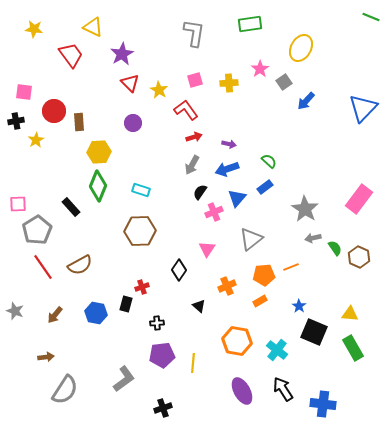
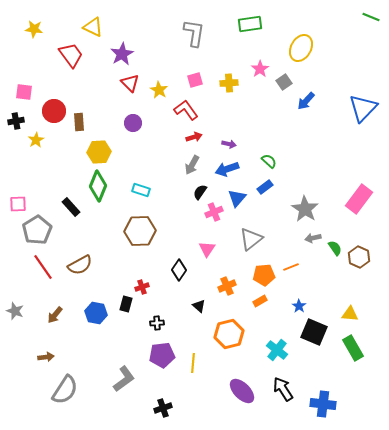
orange hexagon at (237, 341): moved 8 px left, 7 px up; rotated 24 degrees counterclockwise
purple ellipse at (242, 391): rotated 16 degrees counterclockwise
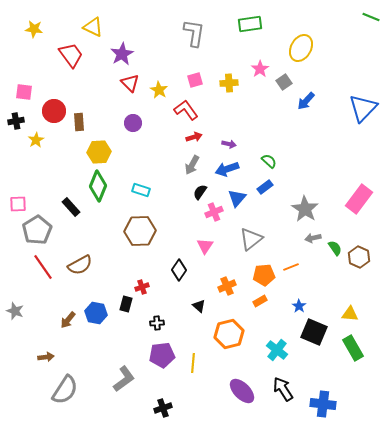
pink triangle at (207, 249): moved 2 px left, 3 px up
brown arrow at (55, 315): moved 13 px right, 5 px down
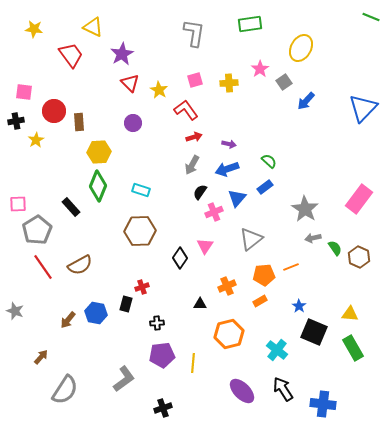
black diamond at (179, 270): moved 1 px right, 12 px up
black triangle at (199, 306): moved 1 px right, 2 px up; rotated 40 degrees counterclockwise
brown arrow at (46, 357): moved 5 px left; rotated 42 degrees counterclockwise
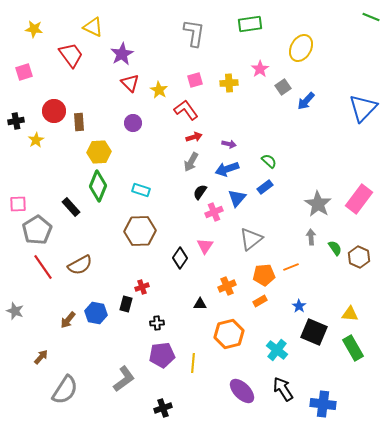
gray square at (284, 82): moved 1 px left, 5 px down
pink square at (24, 92): moved 20 px up; rotated 24 degrees counterclockwise
gray arrow at (192, 165): moved 1 px left, 3 px up
gray star at (305, 209): moved 13 px right, 5 px up
gray arrow at (313, 238): moved 2 px left, 1 px up; rotated 98 degrees clockwise
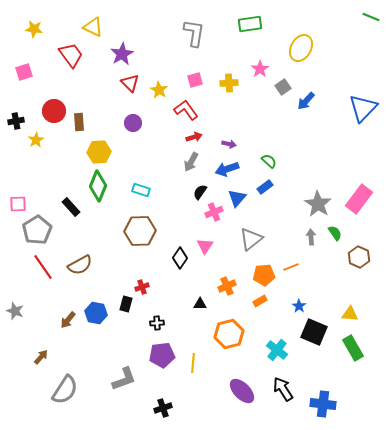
green semicircle at (335, 248): moved 15 px up
gray L-shape at (124, 379): rotated 16 degrees clockwise
